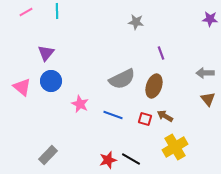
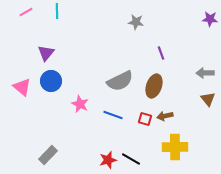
gray semicircle: moved 2 px left, 2 px down
brown arrow: rotated 42 degrees counterclockwise
yellow cross: rotated 30 degrees clockwise
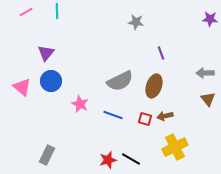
yellow cross: rotated 25 degrees counterclockwise
gray rectangle: moved 1 px left; rotated 18 degrees counterclockwise
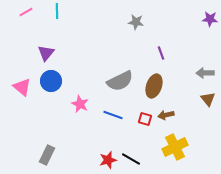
brown arrow: moved 1 px right, 1 px up
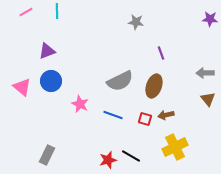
purple triangle: moved 1 px right, 2 px up; rotated 30 degrees clockwise
black line: moved 3 px up
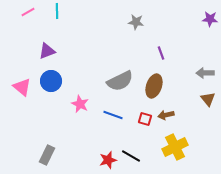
pink line: moved 2 px right
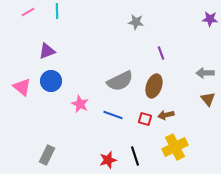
black line: moved 4 px right; rotated 42 degrees clockwise
